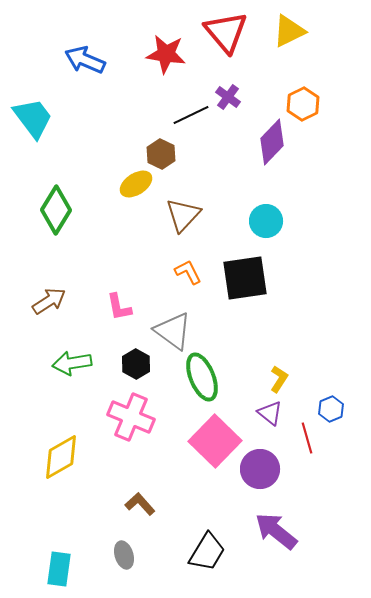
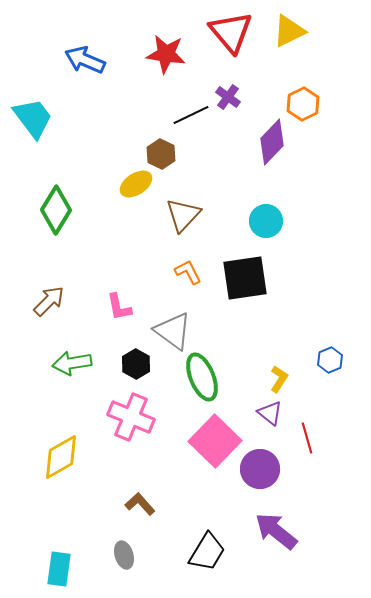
red triangle: moved 5 px right
brown arrow: rotated 12 degrees counterclockwise
blue hexagon: moved 1 px left, 49 px up
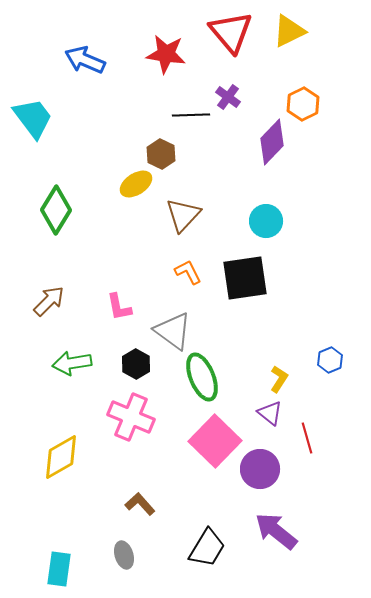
black line: rotated 24 degrees clockwise
black trapezoid: moved 4 px up
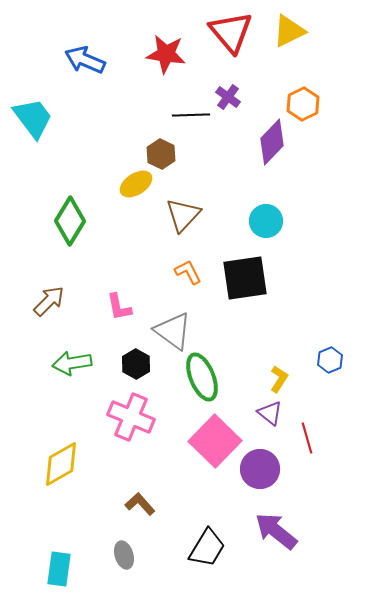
green diamond: moved 14 px right, 11 px down
yellow diamond: moved 7 px down
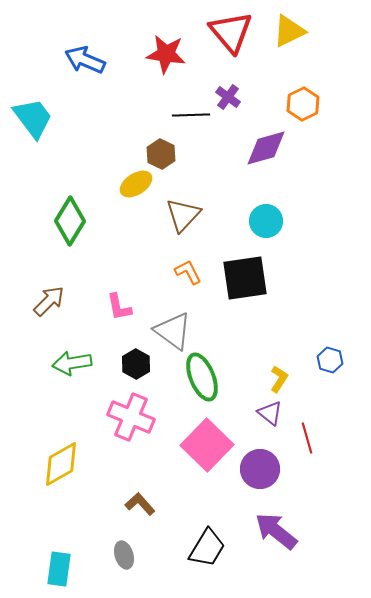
purple diamond: moved 6 px left, 6 px down; rotated 30 degrees clockwise
blue hexagon: rotated 20 degrees counterclockwise
pink square: moved 8 px left, 4 px down
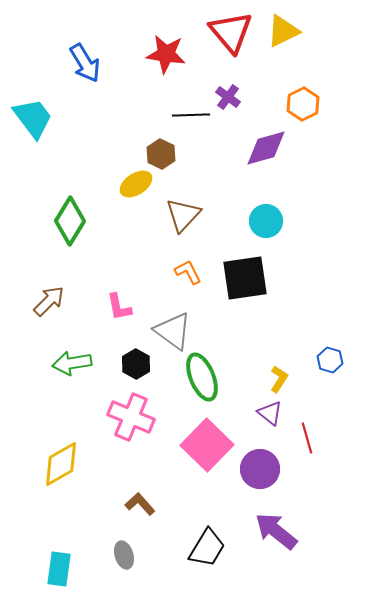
yellow triangle: moved 6 px left
blue arrow: moved 3 px down; rotated 144 degrees counterclockwise
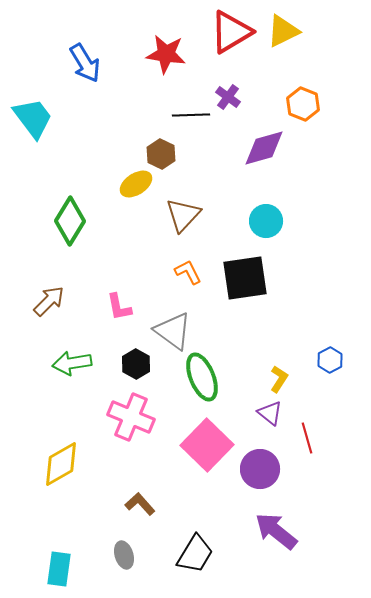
red triangle: rotated 39 degrees clockwise
orange hexagon: rotated 12 degrees counterclockwise
purple diamond: moved 2 px left
blue hexagon: rotated 15 degrees clockwise
black trapezoid: moved 12 px left, 6 px down
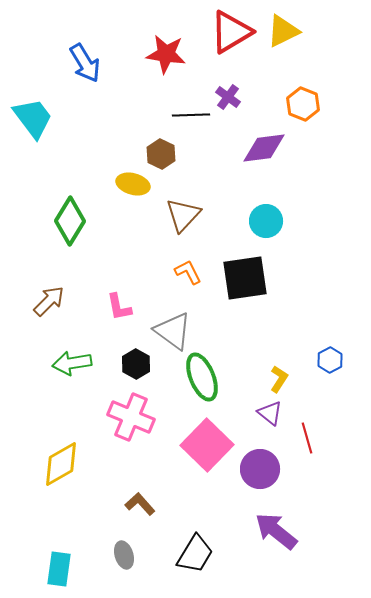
purple diamond: rotated 9 degrees clockwise
yellow ellipse: moved 3 px left; rotated 48 degrees clockwise
